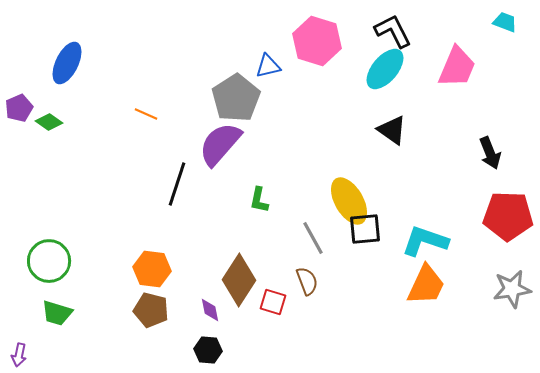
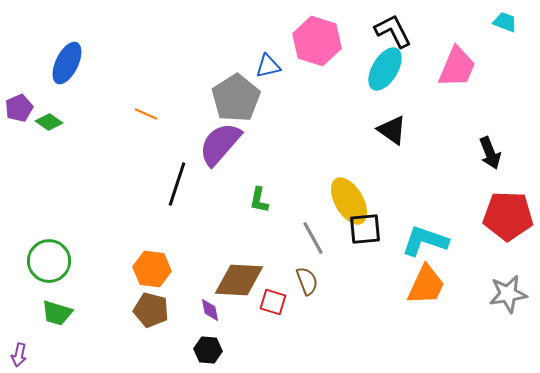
cyan ellipse: rotated 9 degrees counterclockwise
brown diamond: rotated 60 degrees clockwise
gray star: moved 4 px left, 5 px down
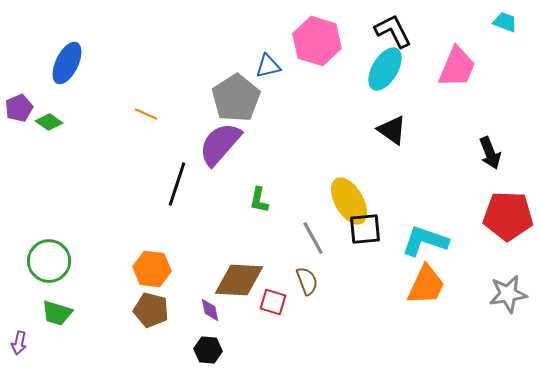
purple arrow: moved 12 px up
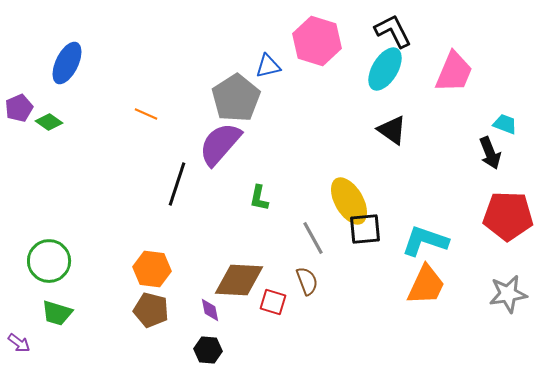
cyan trapezoid: moved 102 px down
pink trapezoid: moved 3 px left, 5 px down
green L-shape: moved 2 px up
purple arrow: rotated 65 degrees counterclockwise
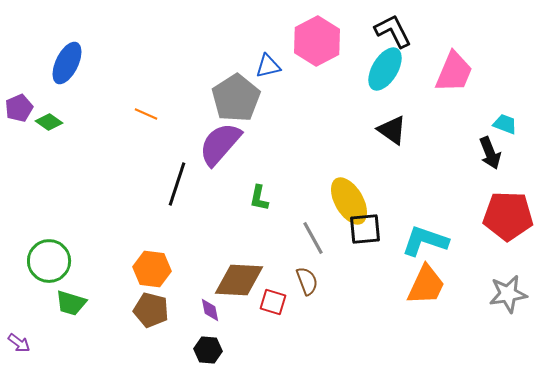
pink hexagon: rotated 15 degrees clockwise
green trapezoid: moved 14 px right, 10 px up
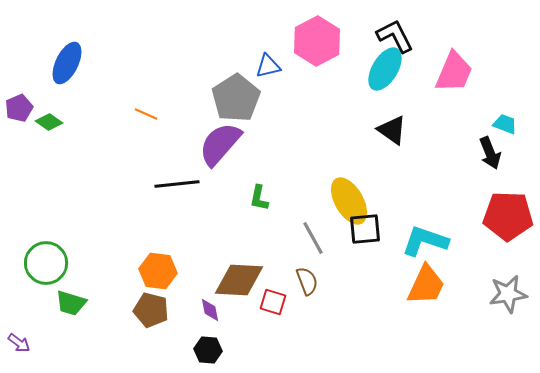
black L-shape: moved 2 px right, 5 px down
black line: rotated 66 degrees clockwise
green circle: moved 3 px left, 2 px down
orange hexagon: moved 6 px right, 2 px down
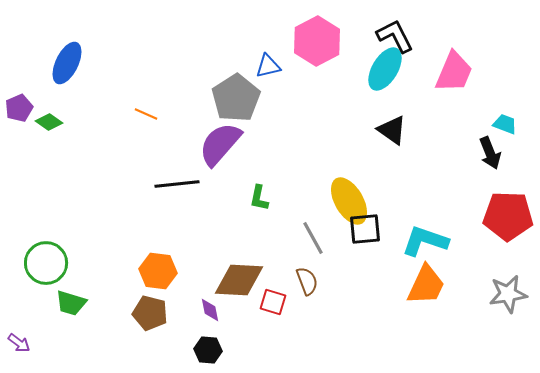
brown pentagon: moved 1 px left, 3 px down
